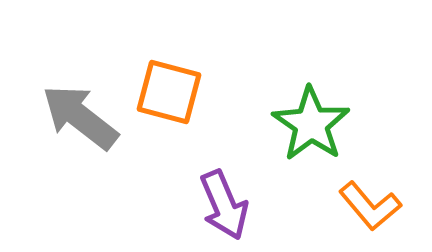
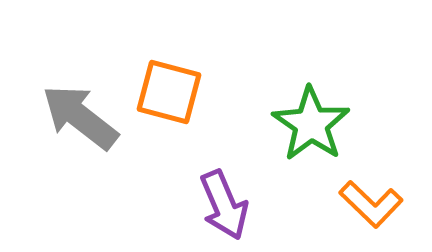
orange L-shape: moved 1 px right, 2 px up; rotated 6 degrees counterclockwise
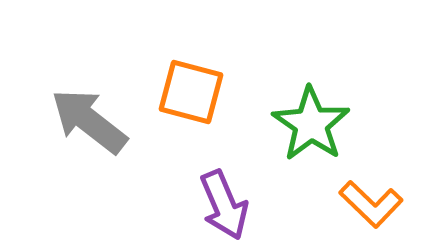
orange square: moved 22 px right
gray arrow: moved 9 px right, 4 px down
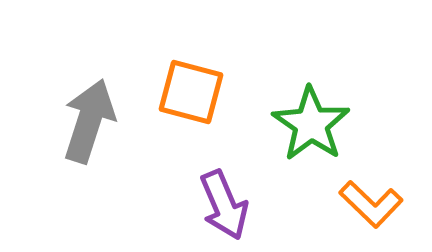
gray arrow: rotated 70 degrees clockwise
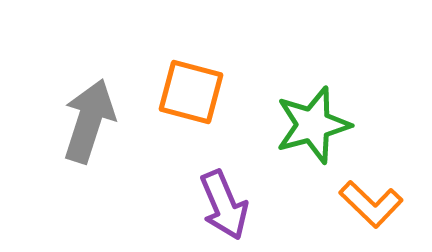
green star: moved 2 px right, 1 px down; rotated 22 degrees clockwise
